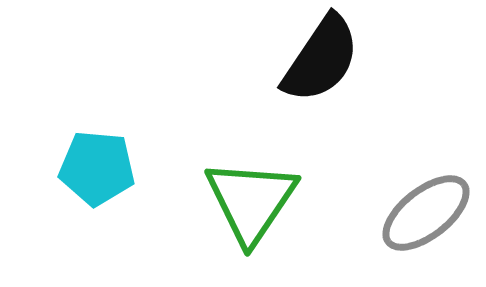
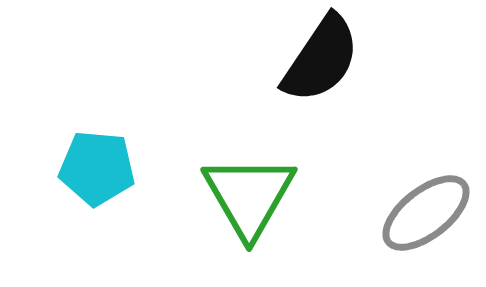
green triangle: moved 2 px left, 5 px up; rotated 4 degrees counterclockwise
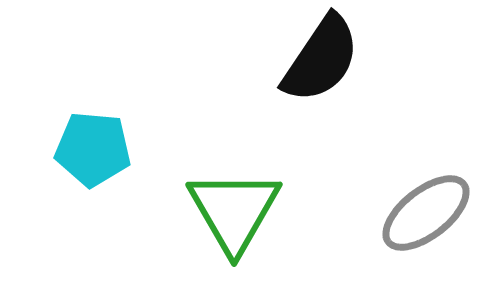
cyan pentagon: moved 4 px left, 19 px up
green triangle: moved 15 px left, 15 px down
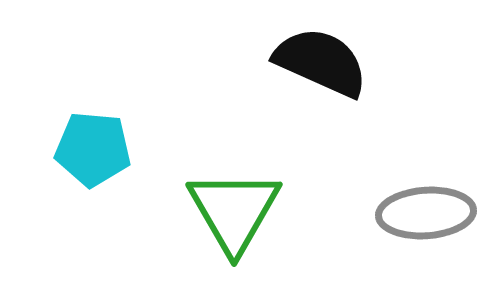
black semicircle: moved 3 px down; rotated 100 degrees counterclockwise
gray ellipse: rotated 34 degrees clockwise
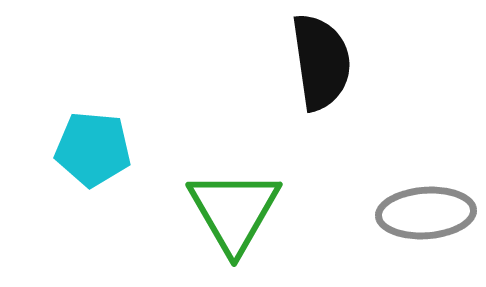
black semicircle: rotated 58 degrees clockwise
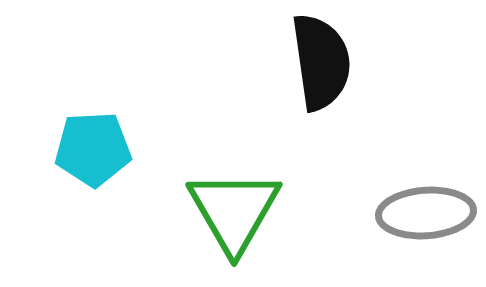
cyan pentagon: rotated 8 degrees counterclockwise
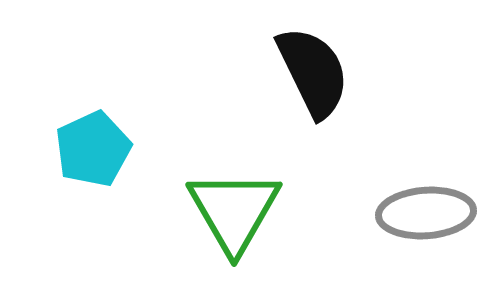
black semicircle: moved 8 px left, 10 px down; rotated 18 degrees counterclockwise
cyan pentagon: rotated 22 degrees counterclockwise
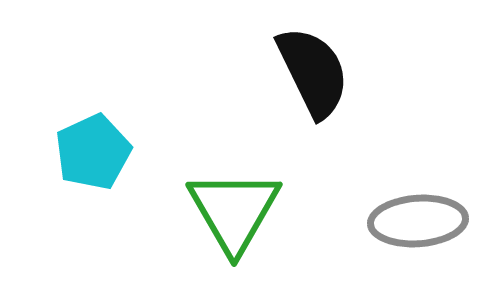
cyan pentagon: moved 3 px down
gray ellipse: moved 8 px left, 8 px down
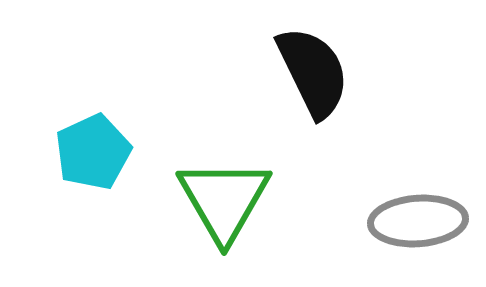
green triangle: moved 10 px left, 11 px up
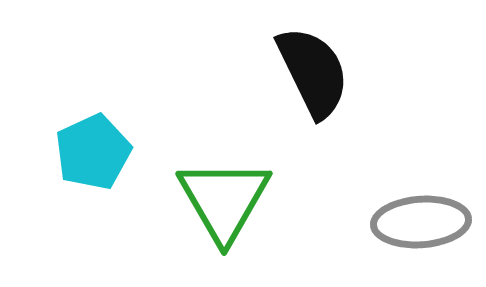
gray ellipse: moved 3 px right, 1 px down
